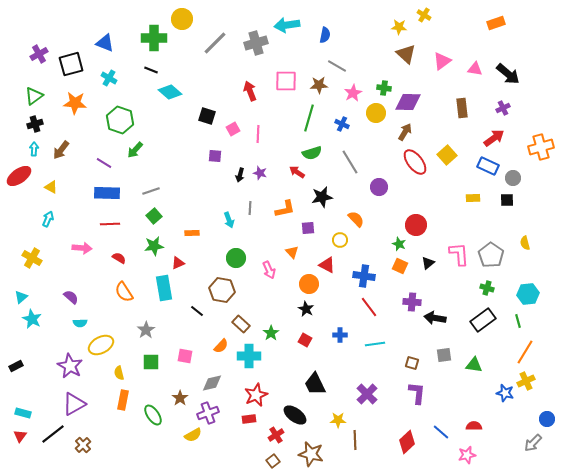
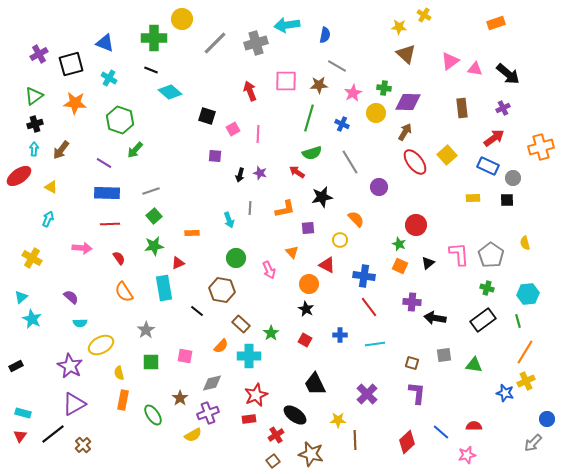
pink triangle at (442, 61): moved 8 px right
red semicircle at (119, 258): rotated 24 degrees clockwise
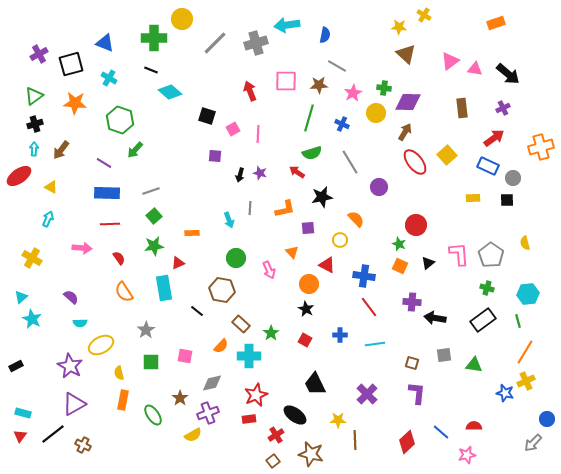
brown cross at (83, 445): rotated 21 degrees counterclockwise
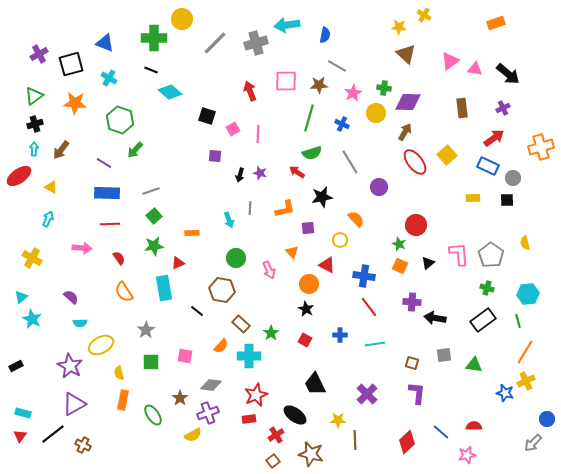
gray diamond at (212, 383): moved 1 px left, 2 px down; rotated 20 degrees clockwise
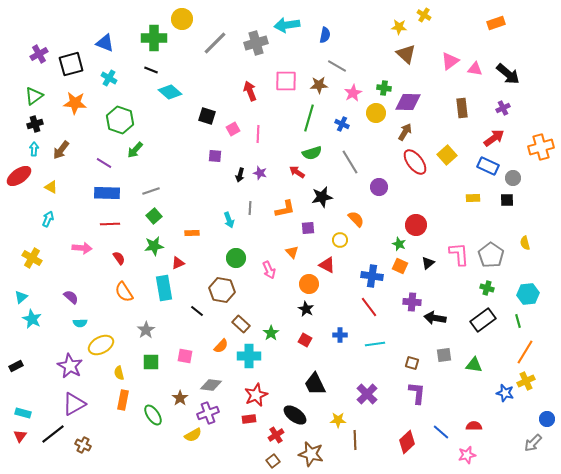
blue cross at (364, 276): moved 8 px right
